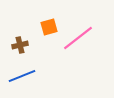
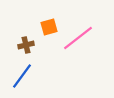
brown cross: moved 6 px right
blue line: rotated 32 degrees counterclockwise
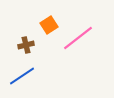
orange square: moved 2 px up; rotated 18 degrees counterclockwise
blue line: rotated 20 degrees clockwise
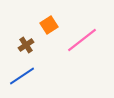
pink line: moved 4 px right, 2 px down
brown cross: rotated 21 degrees counterclockwise
